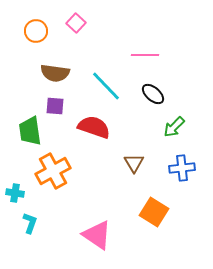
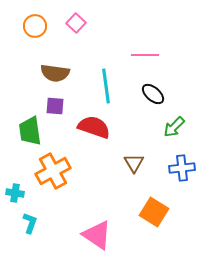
orange circle: moved 1 px left, 5 px up
cyan line: rotated 36 degrees clockwise
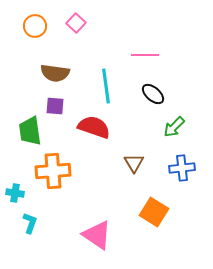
orange cross: rotated 24 degrees clockwise
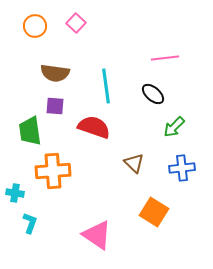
pink line: moved 20 px right, 3 px down; rotated 8 degrees counterclockwise
brown triangle: rotated 15 degrees counterclockwise
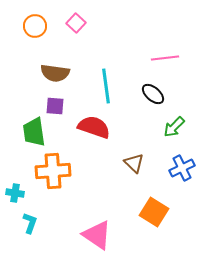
green trapezoid: moved 4 px right, 1 px down
blue cross: rotated 20 degrees counterclockwise
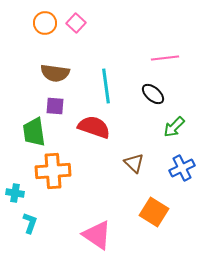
orange circle: moved 10 px right, 3 px up
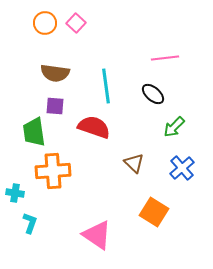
blue cross: rotated 15 degrees counterclockwise
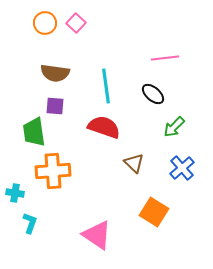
red semicircle: moved 10 px right
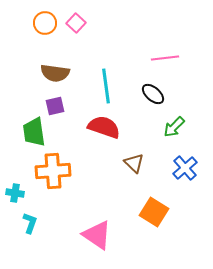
purple square: rotated 18 degrees counterclockwise
blue cross: moved 3 px right
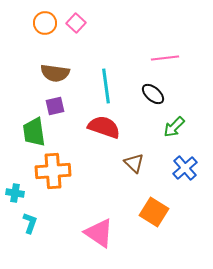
pink triangle: moved 2 px right, 2 px up
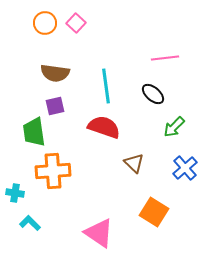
cyan L-shape: rotated 65 degrees counterclockwise
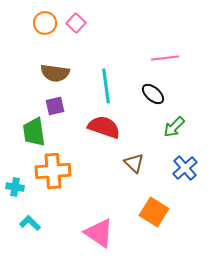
cyan cross: moved 6 px up
